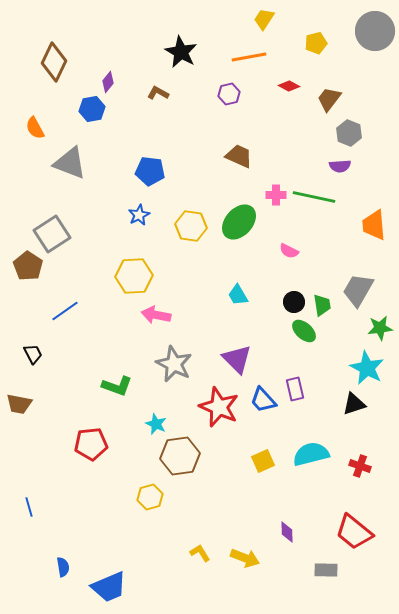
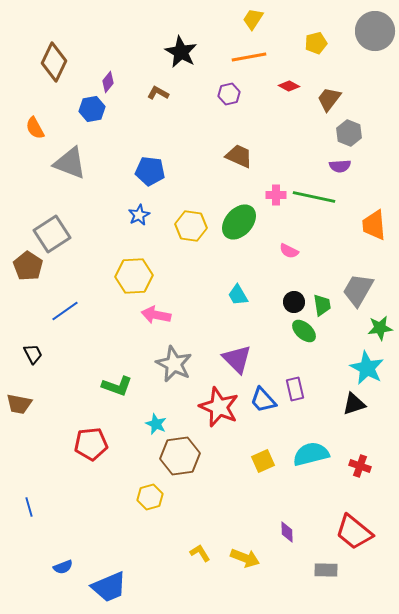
yellow trapezoid at (264, 19): moved 11 px left
blue semicircle at (63, 567): rotated 78 degrees clockwise
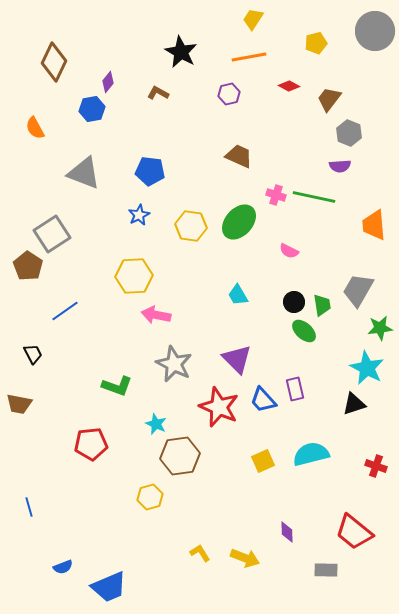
gray triangle at (70, 163): moved 14 px right, 10 px down
pink cross at (276, 195): rotated 18 degrees clockwise
red cross at (360, 466): moved 16 px right
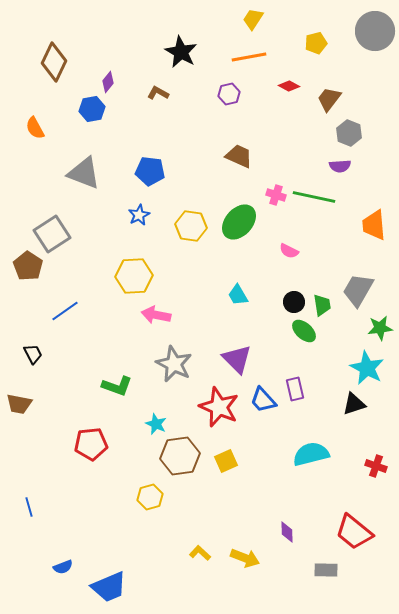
yellow square at (263, 461): moved 37 px left
yellow L-shape at (200, 553): rotated 15 degrees counterclockwise
